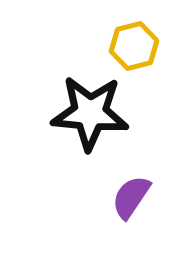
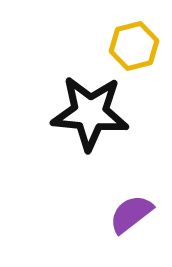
purple semicircle: moved 17 px down; rotated 18 degrees clockwise
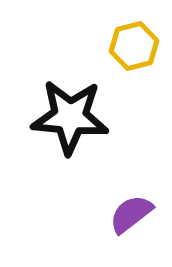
black star: moved 20 px left, 4 px down
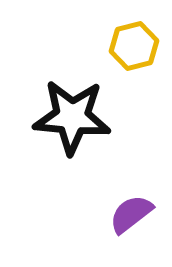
black star: moved 2 px right
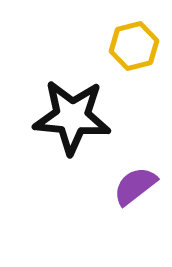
purple semicircle: moved 4 px right, 28 px up
